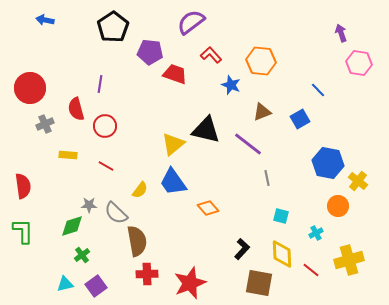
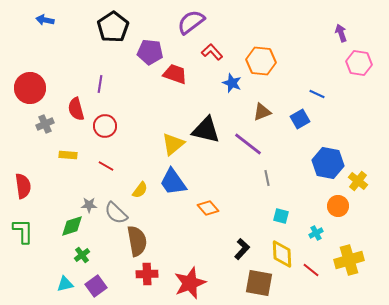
red L-shape at (211, 55): moved 1 px right, 3 px up
blue star at (231, 85): moved 1 px right, 2 px up
blue line at (318, 90): moved 1 px left, 4 px down; rotated 21 degrees counterclockwise
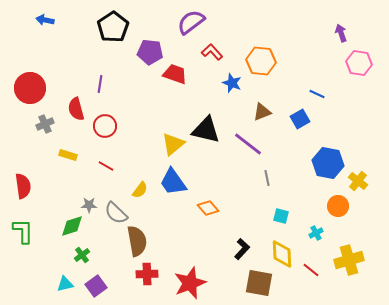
yellow rectangle at (68, 155): rotated 12 degrees clockwise
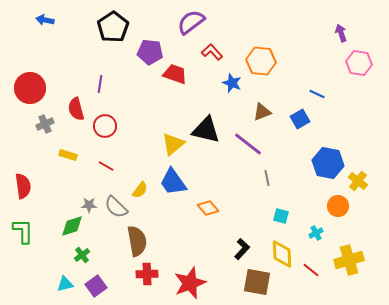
gray semicircle at (116, 213): moved 6 px up
brown square at (259, 283): moved 2 px left, 1 px up
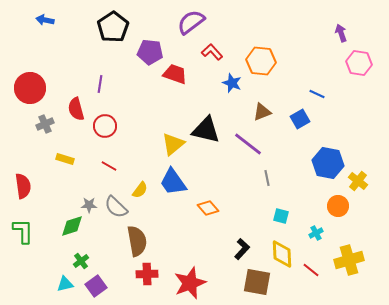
yellow rectangle at (68, 155): moved 3 px left, 4 px down
red line at (106, 166): moved 3 px right
green cross at (82, 255): moved 1 px left, 6 px down
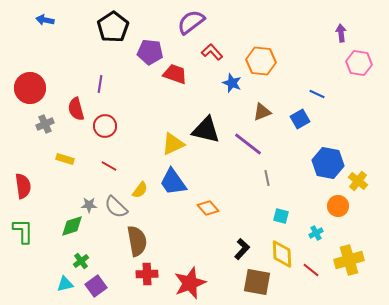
purple arrow at (341, 33): rotated 12 degrees clockwise
yellow triangle at (173, 144): rotated 15 degrees clockwise
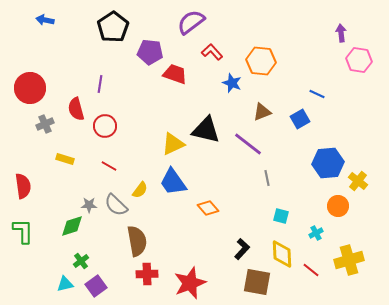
pink hexagon at (359, 63): moved 3 px up
blue hexagon at (328, 163): rotated 16 degrees counterclockwise
gray semicircle at (116, 207): moved 2 px up
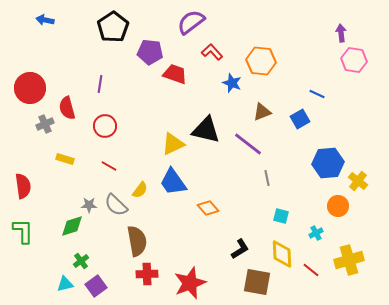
pink hexagon at (359, 60): moved 5 px left
red semicircle at (76, 109): moved 9 px left, 1 px up
black L-shape at (242, 249): moved 2 px left; rotated 15 degrees clockwise
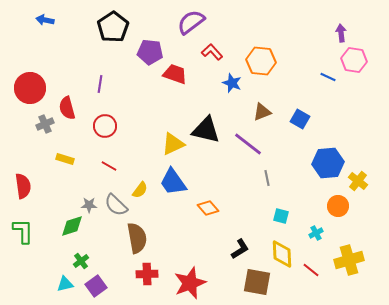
blue line at (317, 94): moved 11 px right, 17 px up
blue square at (300, 119): rotated 30 degrees counterclockwise
brown semicircle at (137, 241): moved 3 px up
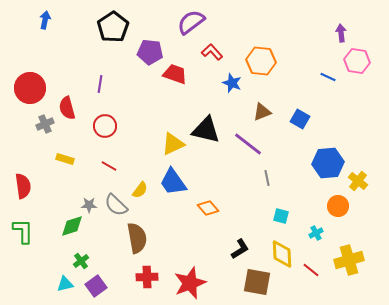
blue arrow at (45, 20): rotated 90 degrees clockwise
pink hexagon at (354, 60): moved 3 px right, 1 px down
red cross at (147, 274): moved 3 px down
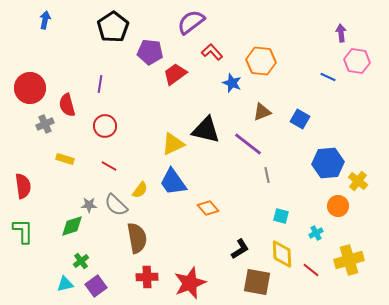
red trapezoid at (175, 74): rotated 55 degrees counterclockwise
red semicircle at (67, 108): moved 3 px up
gray line at (267, 178): moved 3 px up
